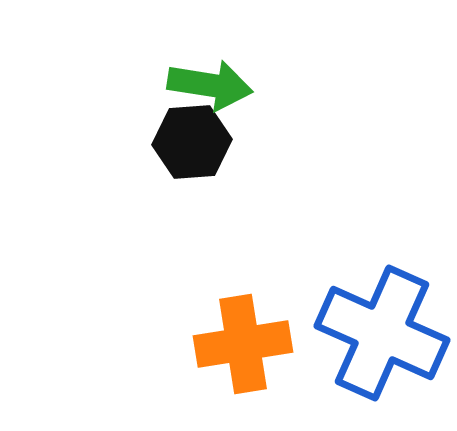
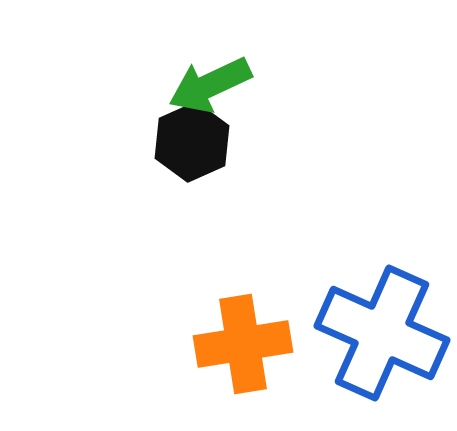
green arrow: rotated 146 degrees clockwise
black hexagon: rotated 20 degrees counterclockwise
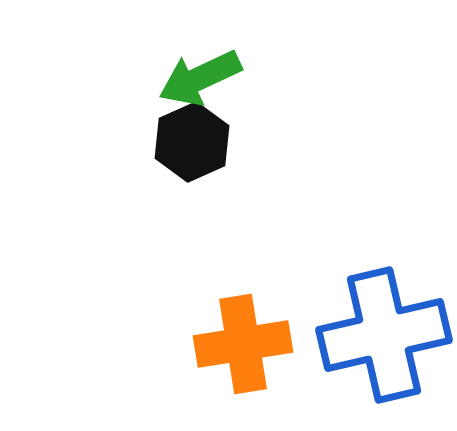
green arrow: moved 10 px left, 7 px up
blue cross: moved 2 px right, 2 px down; rotated 37 degrees counterclockwise
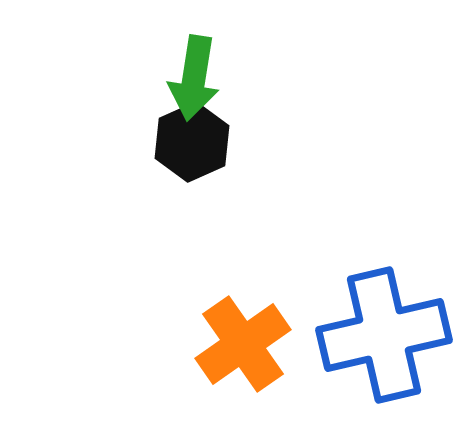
green arrow: moved 6 px left; rotated 56 degrees counterclockwise
orange cross: rotated 26 degrees counterclockwise
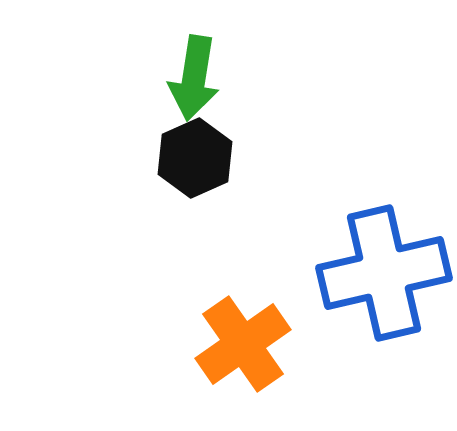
black hexagon: moved 3 px right, 16 px down
blue cross: moved 62 px up
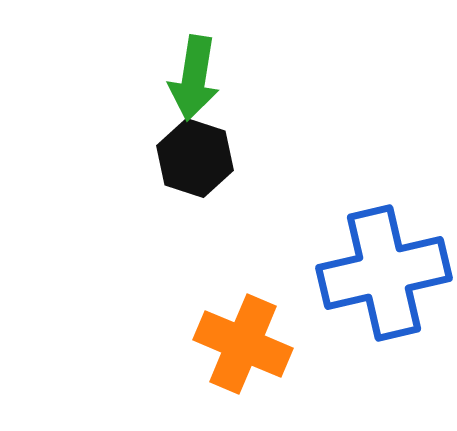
black hexagon: rotated 18 degrees counterclockwise
orange cross: rotated 32 degrees counterclockwise
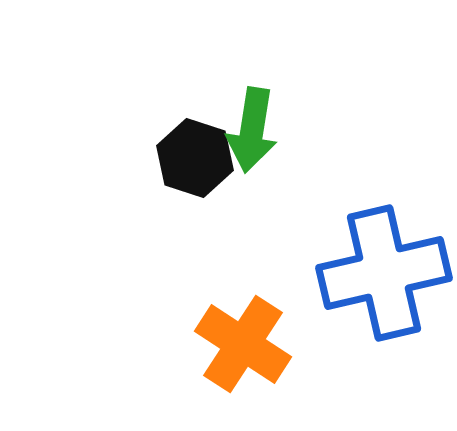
green arrow: moved 58 px right, 52 px down
orange cross: rotated 10 degrees clockwise
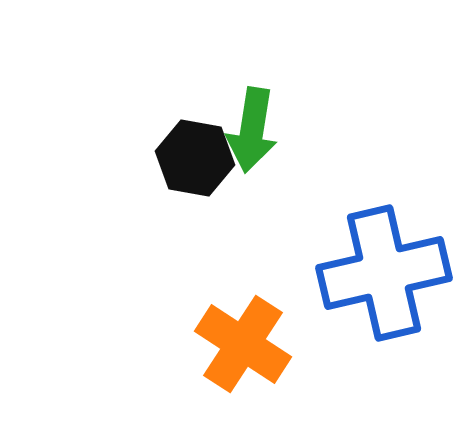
black hexagon: rotated 8 degrees counterclockwise
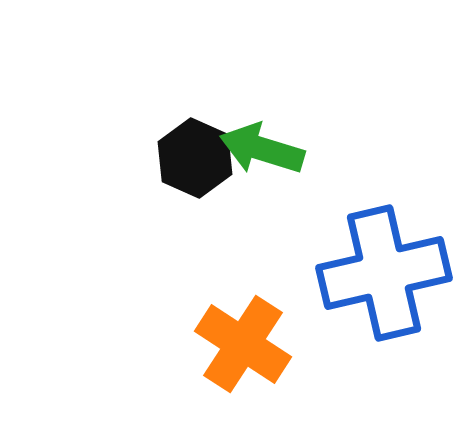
green arrow: moved 10 px right, 19 px down; rotated 98 degrees clockwise
black hexagon: rotated 14 degrees clockwise
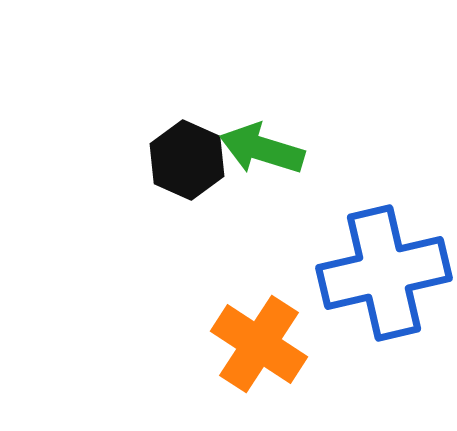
black hexagon: moved 8 px left, 2 px down
orange cross: moved 16 px right
